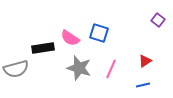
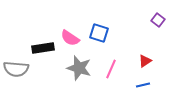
gray semicircle: rotated 20 degrees clockwise
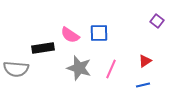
purple square: moved 1 px left, 1 px down
blue square: rotated 18 degrees counterclockwise
pink semicircle: moved 3 px up
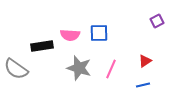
purple square: rotated 24 degrees clockwise
pink semicircle: rotated 30 degrees counterclockwise
black rectangle: moved 1 px left, 2 px up
gray semicircle: rotated 30 degrees clockwise
